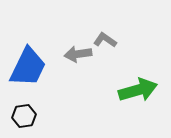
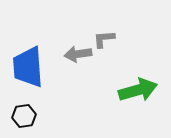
gray L-shape: moved 1 px left, 1 px up; rotated 40 degrees counterclockwise
blue trapezoid: rotated 150 degrees clockwise
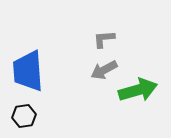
gray arrow: moved 26 px right, 16 px down; rotated 20 degrees counterclockwise
blue trapezoid: moved 4 px down
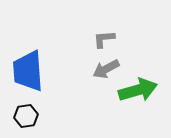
gray arrow: moved 2 px right, 1 px up
black hexagon: moved 2 px right
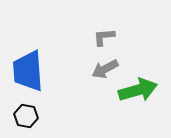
gray L-shape: moved 2 px up
gray arrow: moved 1 px left
black hexagon: rotated 20 degrees clockwise
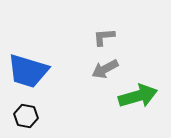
blue trapezoid: rotated 69 degrees counterclockwise
green arrow: moved 6 px down
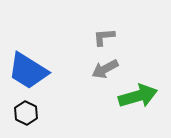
blue trapezoid: rotated 15 degrees clockwise
black hexagon: moved 3 px up; rotated 15 degrees clockwise
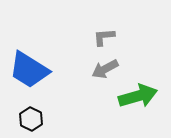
blue trapezoid: moved 1 px right, 1 px up
black hexagon: moved 5 px right, 6 px down
